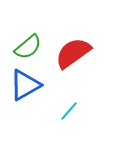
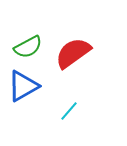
green semicircle: rotated 12 degrees clockwise
blue triangle: moved 2 px left, 1 px down
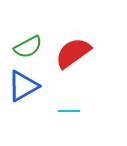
cyan line: rotated 50 degrees clockwise
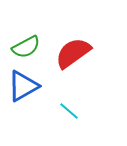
green semicircle: moved 2 px left
cyan line: rotated 40 degrees clockwise
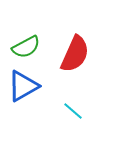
red semicircle: moved 2 px right, 1 px down; rotated 150 degrees clockwise
cyan line: moved 4 px right
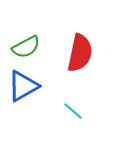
red semicircle: moved 5 px right, 1 px up; rotated 12 degrees counterclockwise
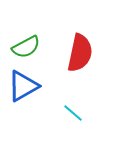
cyan line: moved 2 px down
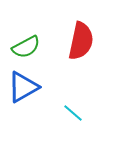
red semicircle: moved 1 px right, 12 px up
blue triangle: moved 1 px down
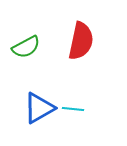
blue triangle: moved 16 px right, 21 px down
cyan line: moved 4 px up; rotated 35 degrees counterclockwise
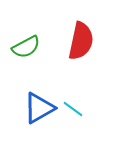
cyan line: rotated 30 degrees clockwise
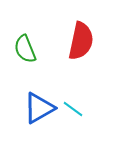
green semicircle: moved 1 px left, 2 px down; rotated 96 degrees clockwise
